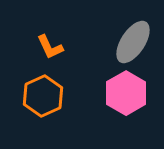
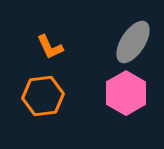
orange hexagon: rotated 18 degrees clockwise
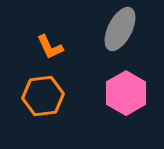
gray ellipse: moved 13 px left, 13 px up; rotated 6 degrees counterclockwise
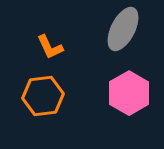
gray ellipse: moved 3 px right
pink hexagon: moved 3 px right
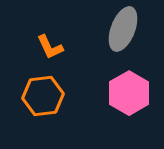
gray ellipse: rotated 6 degrees counterclockwise
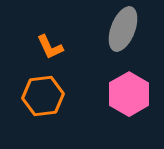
pink hexagon: moved 1 px down
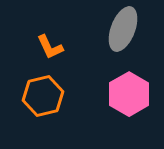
orange hexagon: rotated 6 degrees counterclockwise
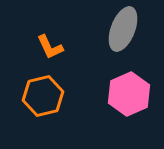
pink hexagon: rotated 6 degrees clockwise
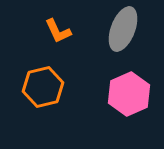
orange L-shape: moved 8 px right, 16 px up
orange hexagon: moved 9 px up
